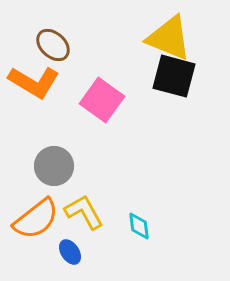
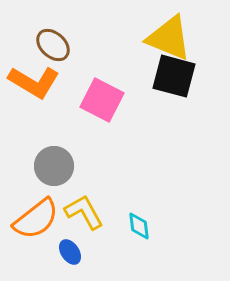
pink square: rotated 9 degrees counterclockwise
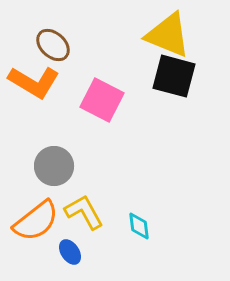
yellow triangle: moved 1 px left, 3 px up
orange semicircle: moved 2 px down
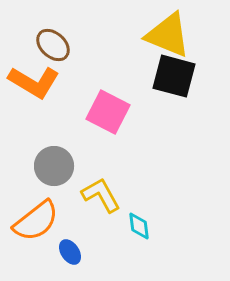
pink square: moved 6 px right, 12 px down
yellow L-shape: moved 17 px right, 17 px up
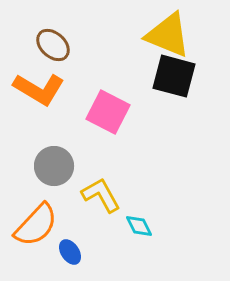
orange L-shape: moved 5 px right, 7 px down
orange semicircle: moved 4 px down; rotated 9 degrees counterclockwise
cyan diamond: rotated 20 degrees counterclockwise
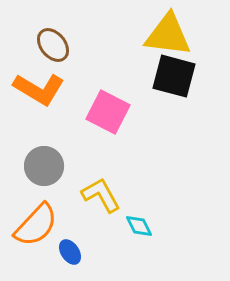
yellow triangle: rotated 15 degrees counterclockwise
brown ellipse: rotated 8 degrees clockwise
gray circle: moved 10 px left
